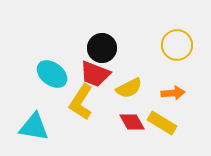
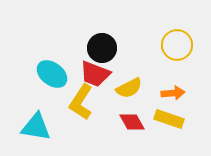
yellow rectangle: moved 7 px right, 4 px up; rotated 12 degrees counterclockwise
cyan triangle: moved 2 px right
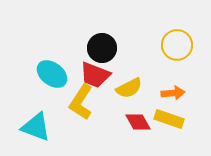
red trapezoid: moved 1 px down
red diamond: moved 6 px right
cyan triangle: rotated 12 degrees clockwise
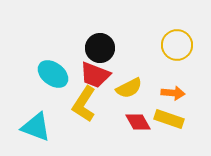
black circle: moved 2 px left
cyan ellipse: moved 1 px right
orange arrow: rotated 10 degrees clockwise
yellow L-shape: moved 3 px right, 2 px down
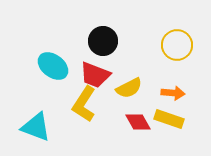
black circle: moved 3 px right, 7 px up
cyan ellipse: moved 8 px up
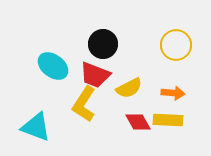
black circle: moved 3 px down
yellow circle: moved 1 px left
yellow rectangle: moved 1 px left, 1 px down; rotated 16 degrees counterclockwise
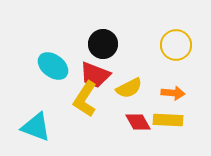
yellow L-shape: moved 1 px right, 5 px up
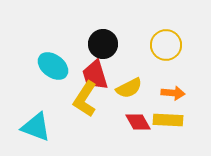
yellow circle: moved 10 px left
red trapezoid: rotated 52 degrees clockwise
